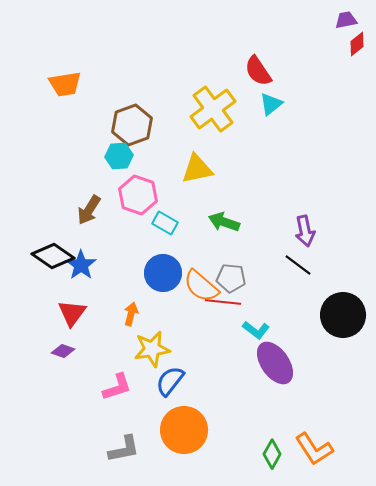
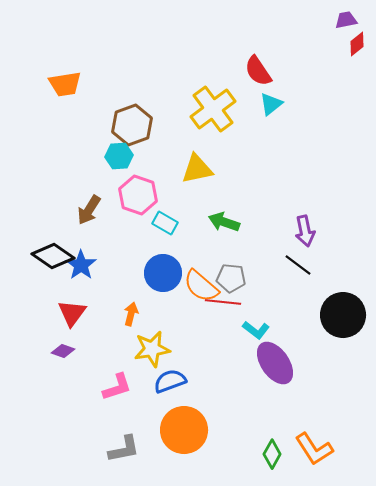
blue semicircle: rotated 32 degrees clockwise
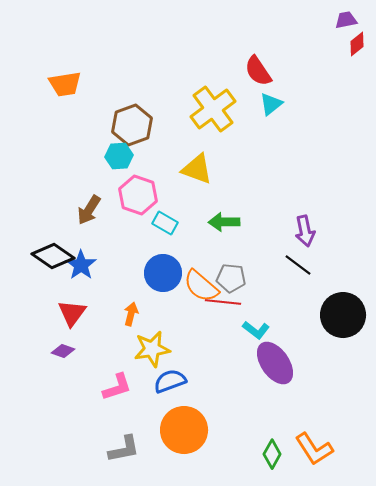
yellow triangle: rotated 32 degrees clockwise
green arrow: rotated 20 degrees counterclockwise
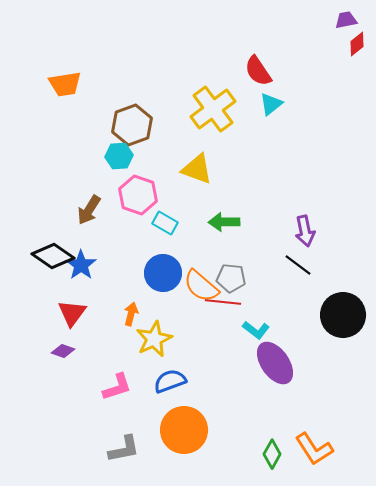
yellow star: moved 2 px right, 10 px up; rotated 15 degrees counterclockwise
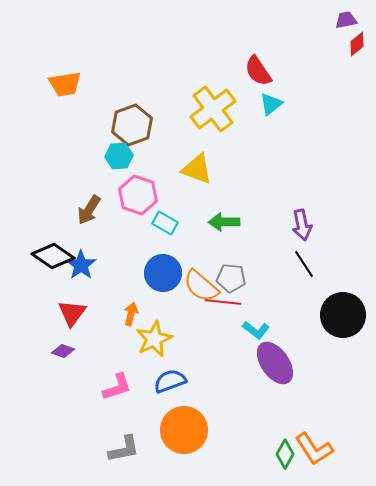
purple arrow: moved 3 px left, 6 px up
black line: moved 6 px right, 1 px up; rotated 20 degrees clockwise
green diamond: moved 13 px right
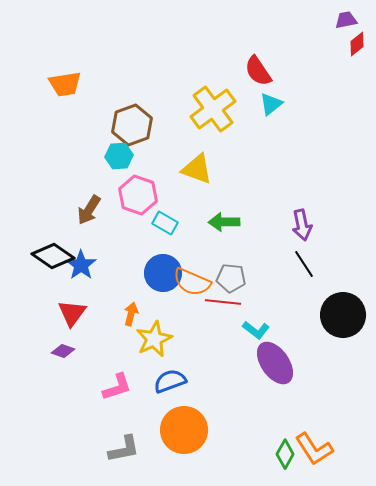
orange semicircle: moved 9 px left, 4 px up; rotated 18 degrees counterclockwise
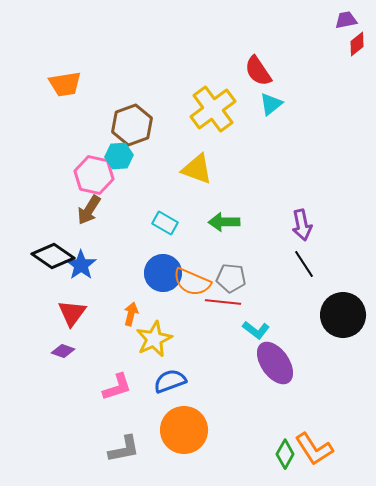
pink hexagon: moved 44 px left, 20 px up; rotated 6 degrees counterclockwise
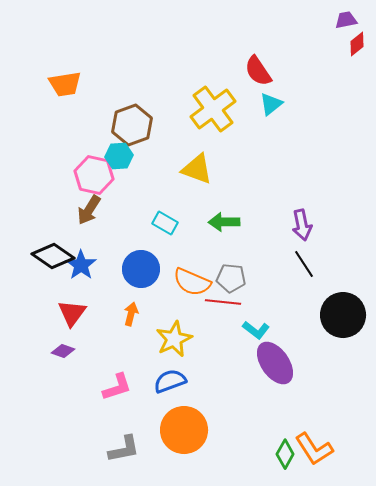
blue circle: moved 22 px left, 4 px up
yellow star: moved 20 px right
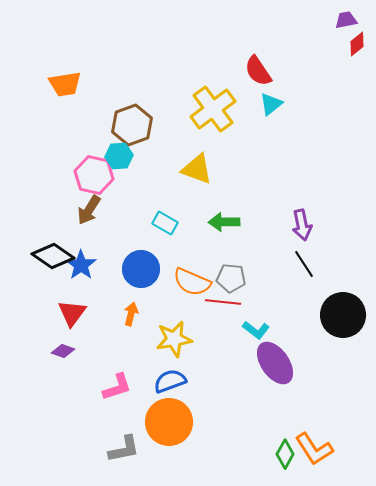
yellow star: rotated 15 degrees clockwise
orange circle: moved 15 px left, 8 px up
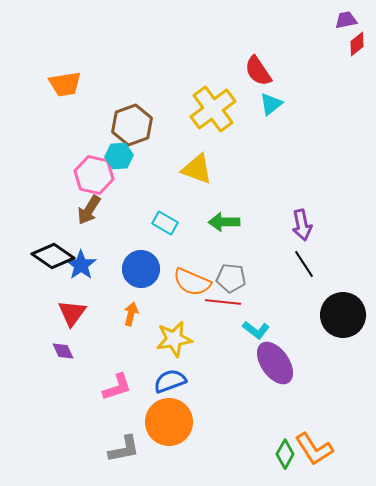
purple diamond: rotated 45 degrees clockwise
